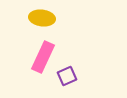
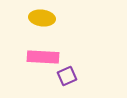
pink rectangle: rotated 68 degrees clockwise
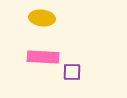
purple square: moved 5 px right, 4 px up; rotated 24 degrees clockwise
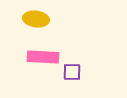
yellow ellipse: moved 6 px left, 1 px down
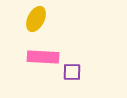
yellow ellipse: rotated 70 degrees counterclockwise
